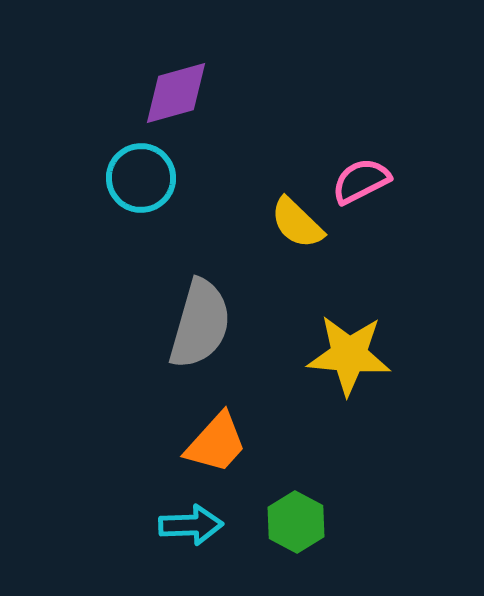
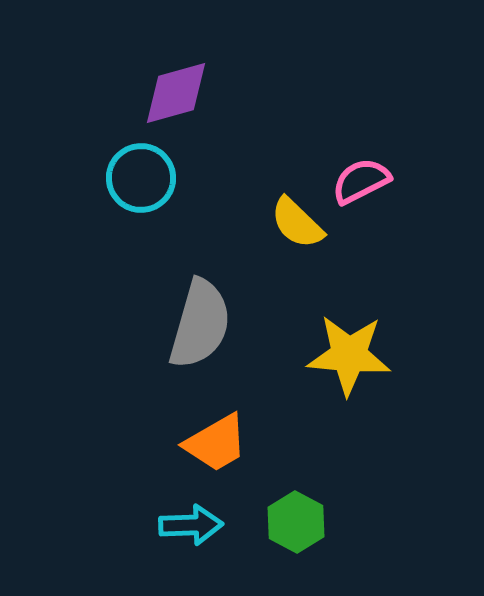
orange trapezoid: rotated 18 degrees clockwise
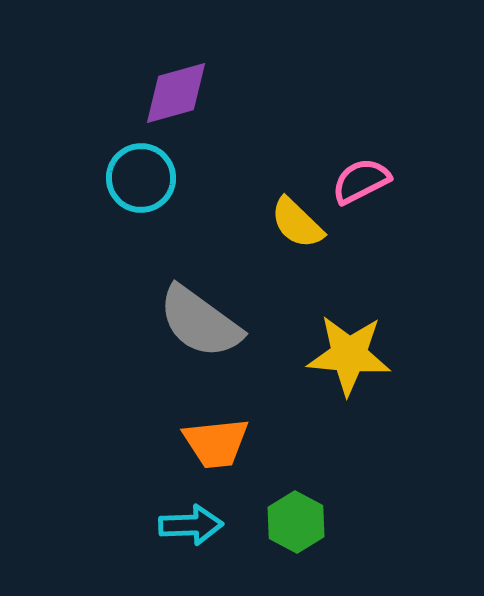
gray semicircle: moved 2 px up; rotated 110 degrees clockwise
orange trapezoid: rotated 24 degrees clockwise
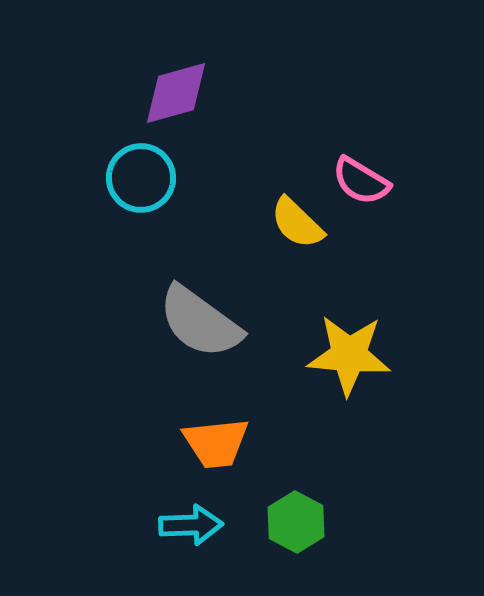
pink semicircle: rotated 122 degrees counterclockwise
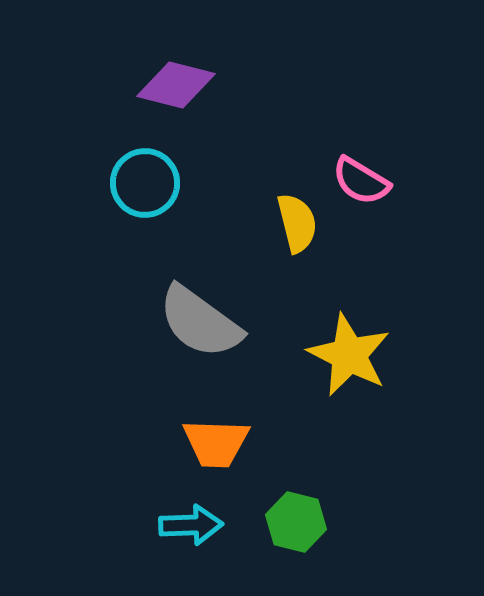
purple diamond: moved 8 px up; rotated 30 degrees clockwise
cyan circle: moved 4 px right, 5 px down
yellow semicircle: rotated 148 degrees counterclockwise
yellow star: rotated 22 degrees clockwise
orange trapezoid: rotated 8 degrees clockwise
green hexagon: rotated 14 degrees counterclockwise
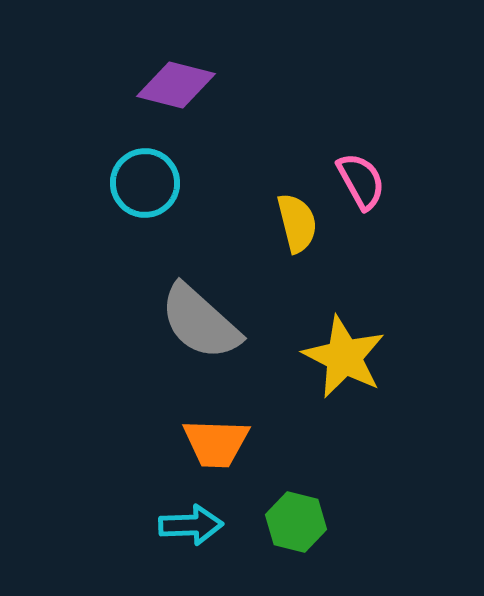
pink semicircle: rotated 150 degrees counterclockwise
gray semicircle: rotated 6 degrees clockwise
yellow star: moved 5 px left, 2 px down
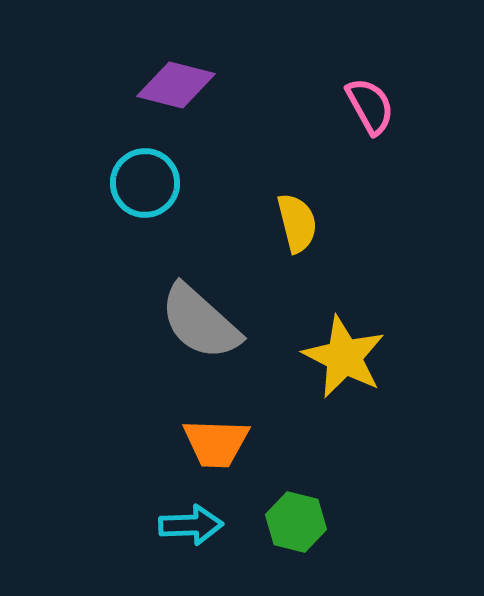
pink semicircle: moved 9 px right, 75 px up
